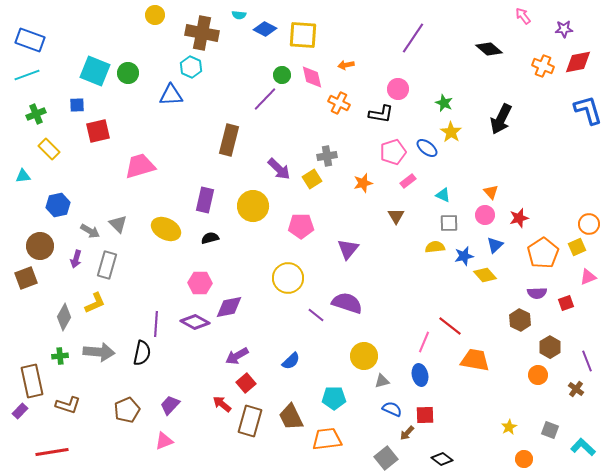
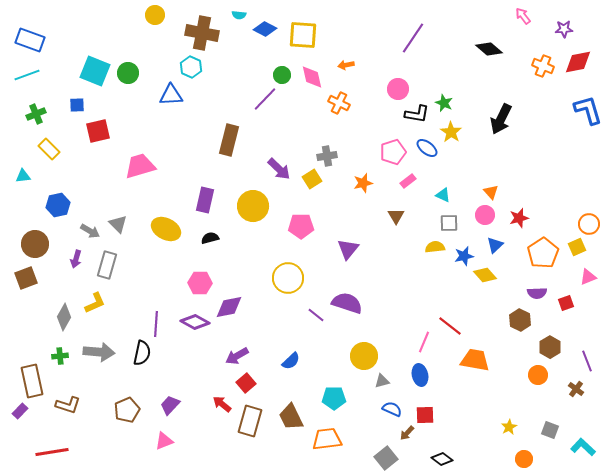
black L-shape at (381, 114): moved 36 px right
brown circle at (40, 246): moved 5 px left, 2 px up
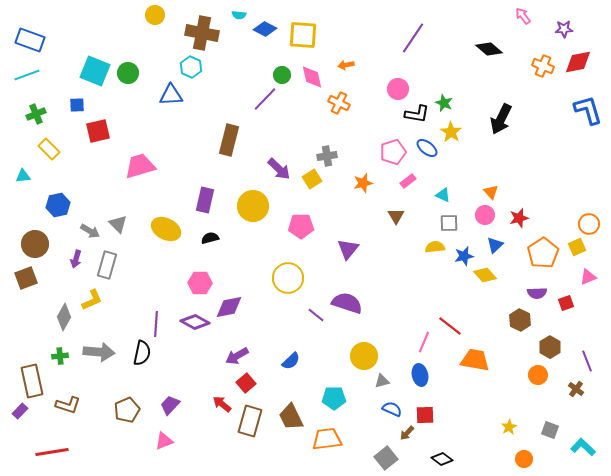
yellow L-shape at (95, 303): moved 3 px left, 3 px up
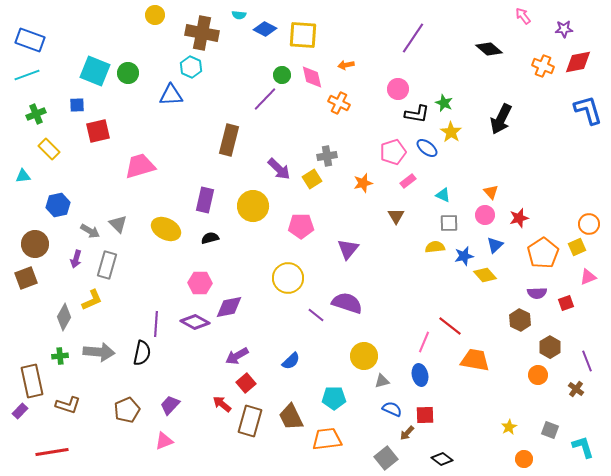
cyan L-shape at (583, 447): rotated 30 degrees clockwise
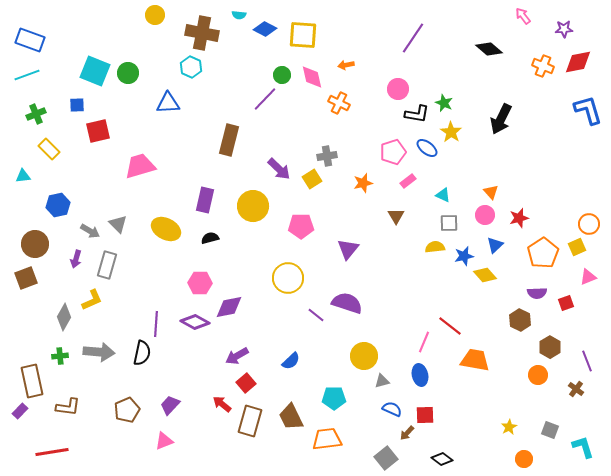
blue triangle at (171, 95): moved 3 px left, 8 px down
brown L-shape at (68, 405): moved 2 px down; rotated 10 degrees counterclockwise
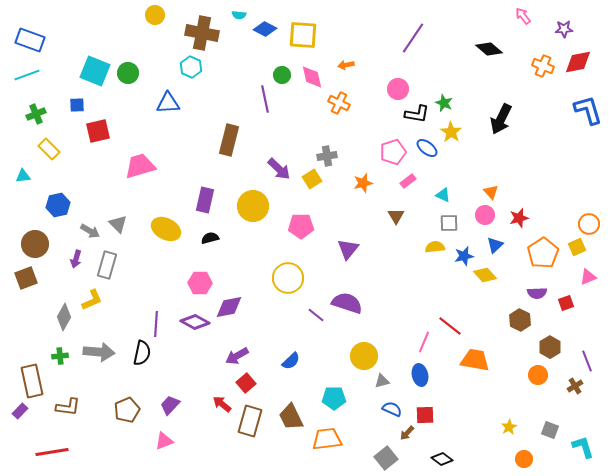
purple line at (265, 99): rotated 56 degrees counterclockwise
brown cross at (576, 389): moved 1 px left, 3 px up; rotated 21 degrees clockwise
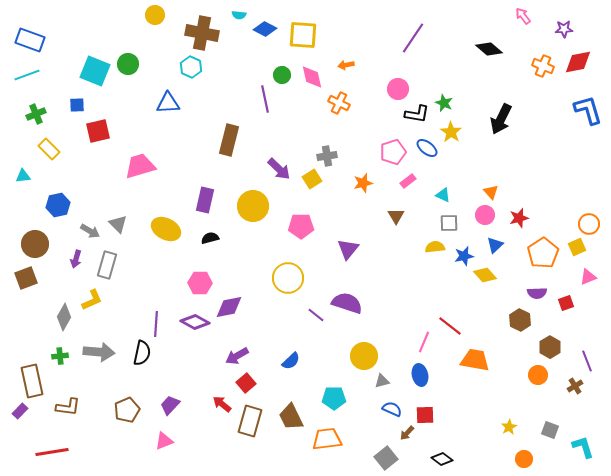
green circle at (128, 73): moved 9 px up
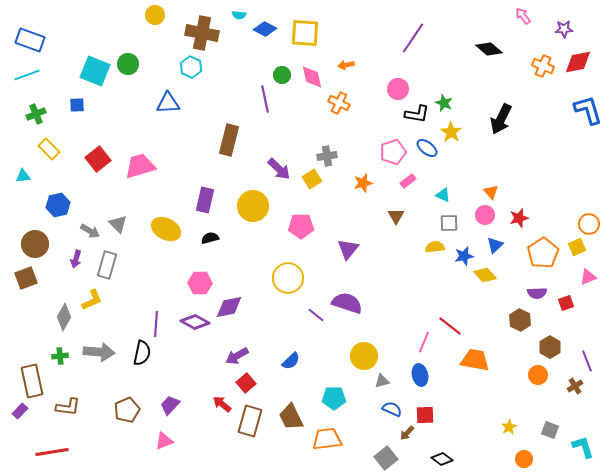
yellow square at (303, 35): moved 2 px right, 2 px up
red square at (98, 131): moved 28 px down; rotated 25 degrees counterclockwise
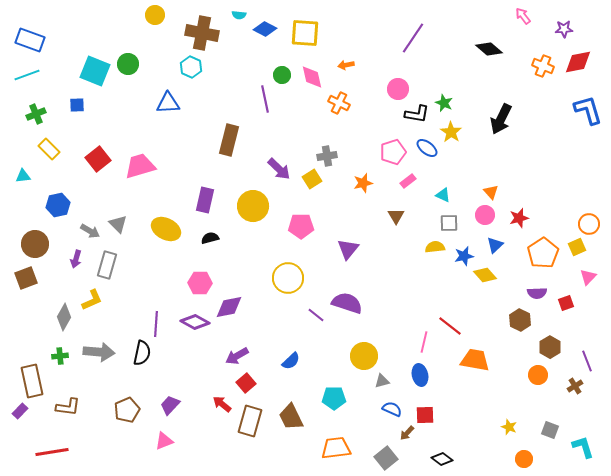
pink triangle at (588, 277): rotated 24 degrees counterclockwise
pink line at (424, 342): rotated 10 degrees counterclockwise
yellow star at (509, 427): rotated 21 degrees counterclockwise
orange trapezoid at (327, 439): moved 9 px right, 9 px down
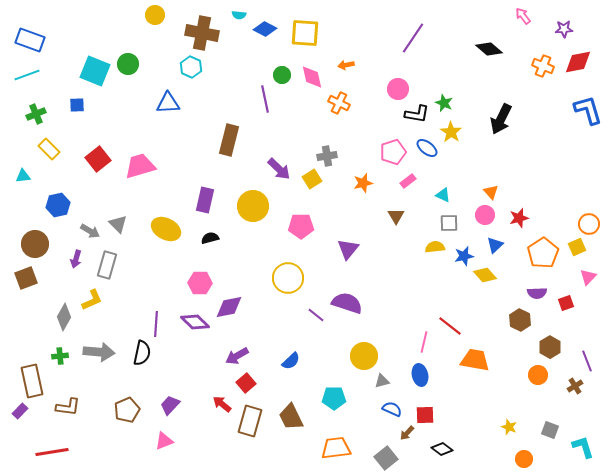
purple diamond at (195, 322): rotated 16 degrees clockwise
black diamond at (442, 459): moved 10 px up
